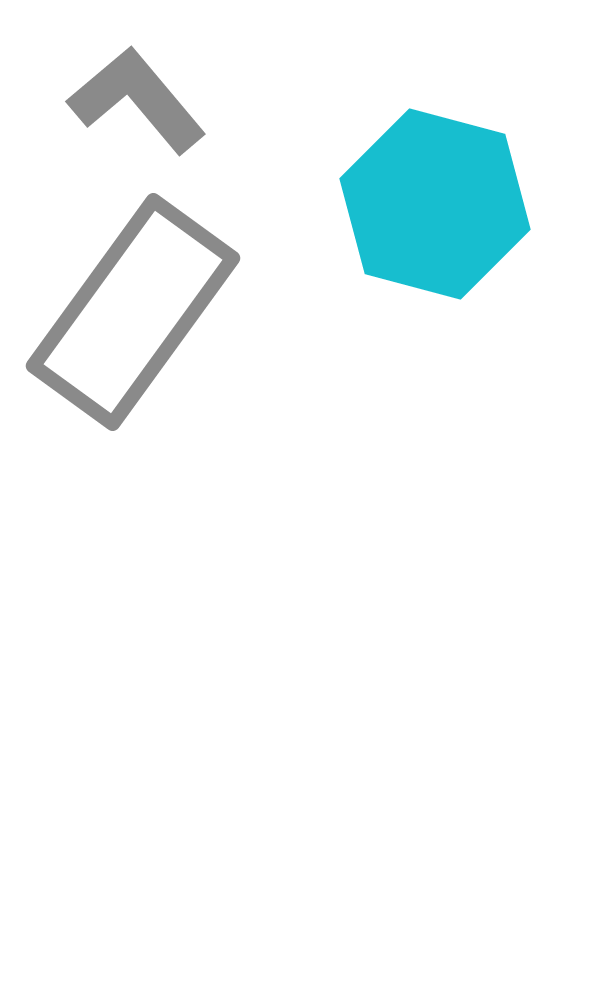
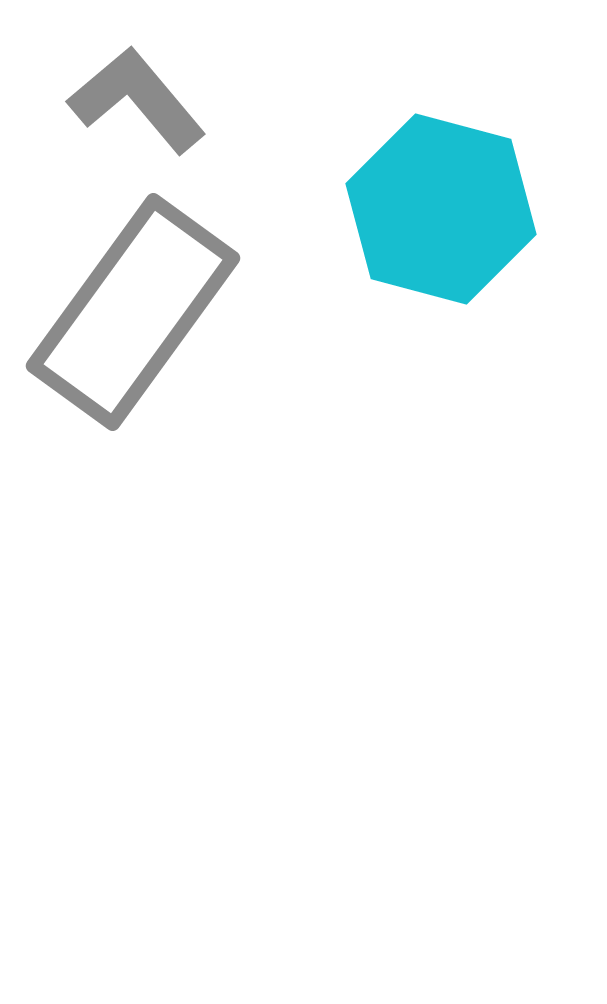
cyan hexagon: moved 6 px right, 5 px down
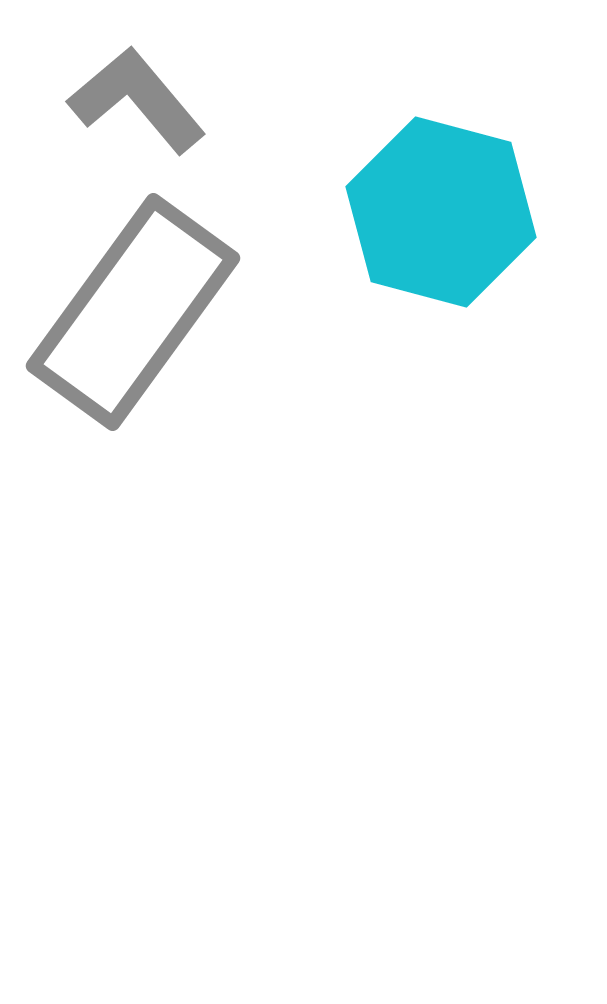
cyan hexagon: moved 3 px down
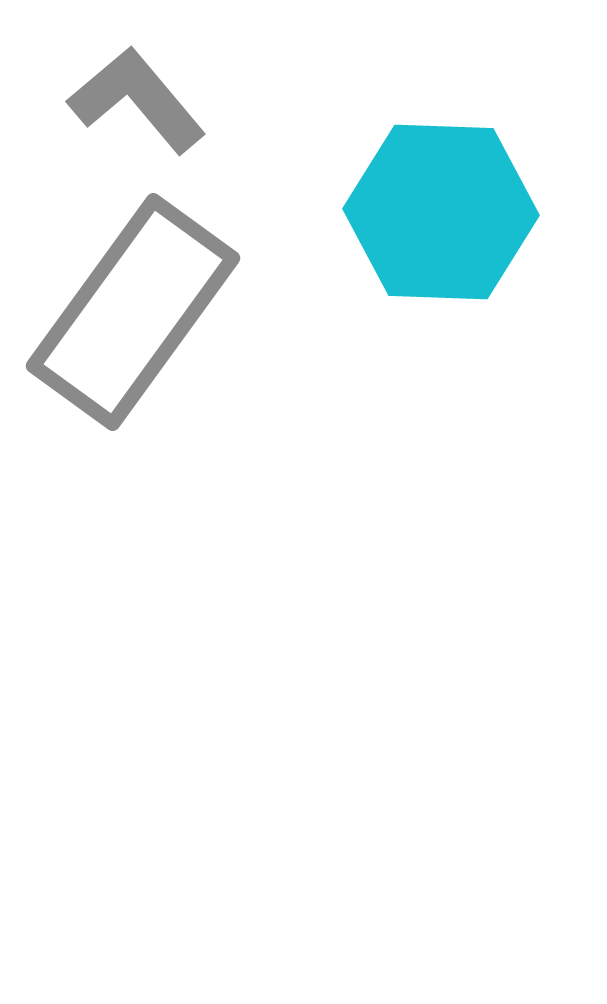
cyan hexagon: rotated 13 degrees counterclockwise
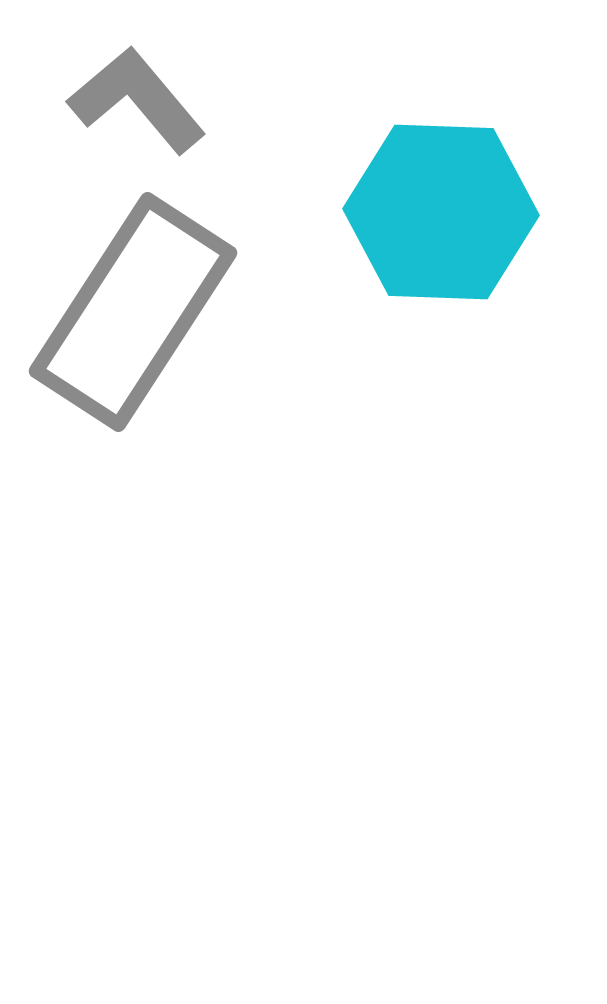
gray rectangle: rotated 3 degrees counterclockwise
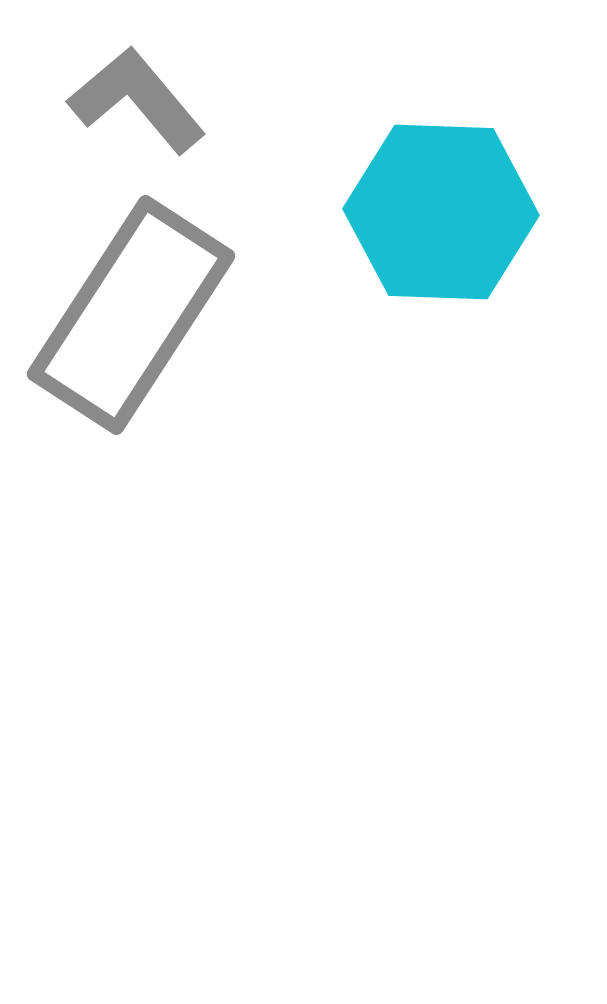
gray rectangle: moved 2 px left, 3 px down
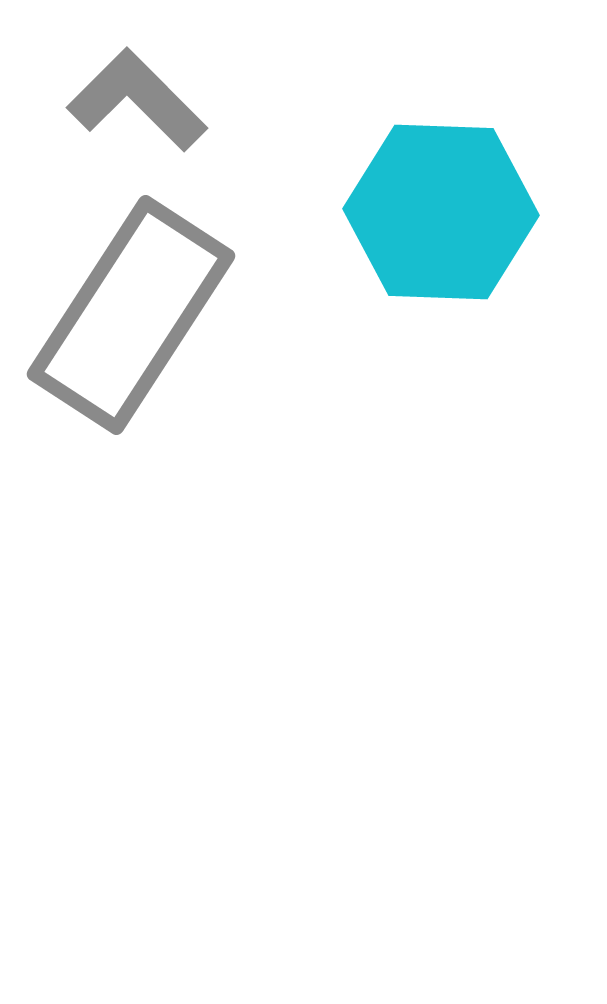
gray L-shape: rotated 5 degrees counterclockwise
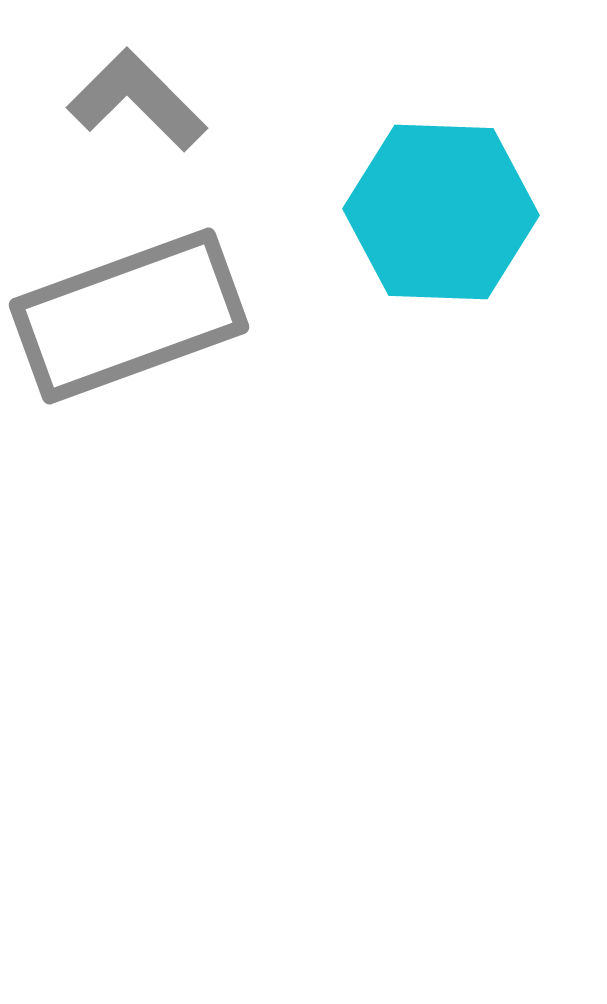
gray rectangle: moved 2 px left, 1 px down; rotated 37 degrees clockwise
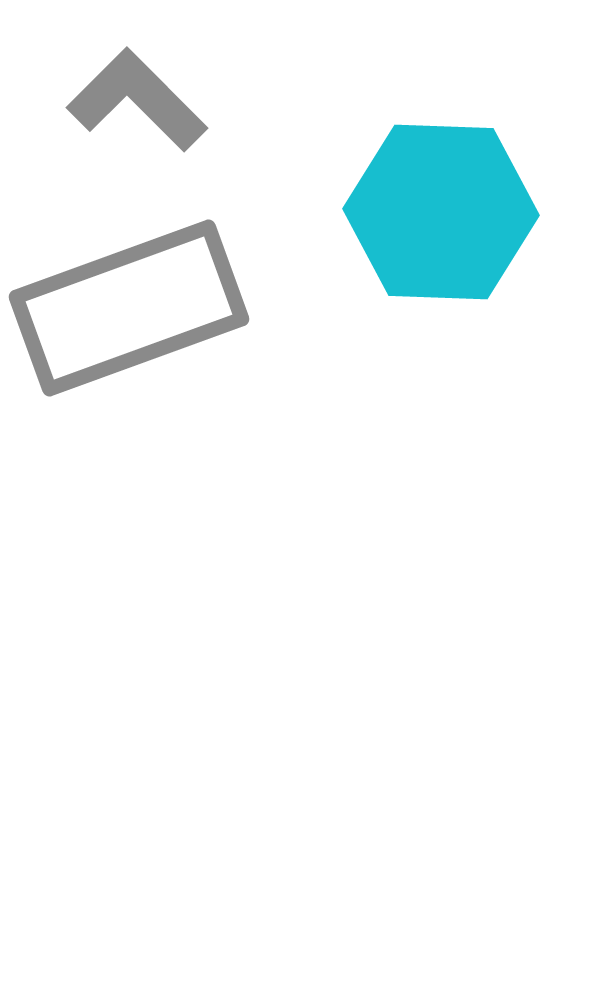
gray rectangle: moved 8 px up
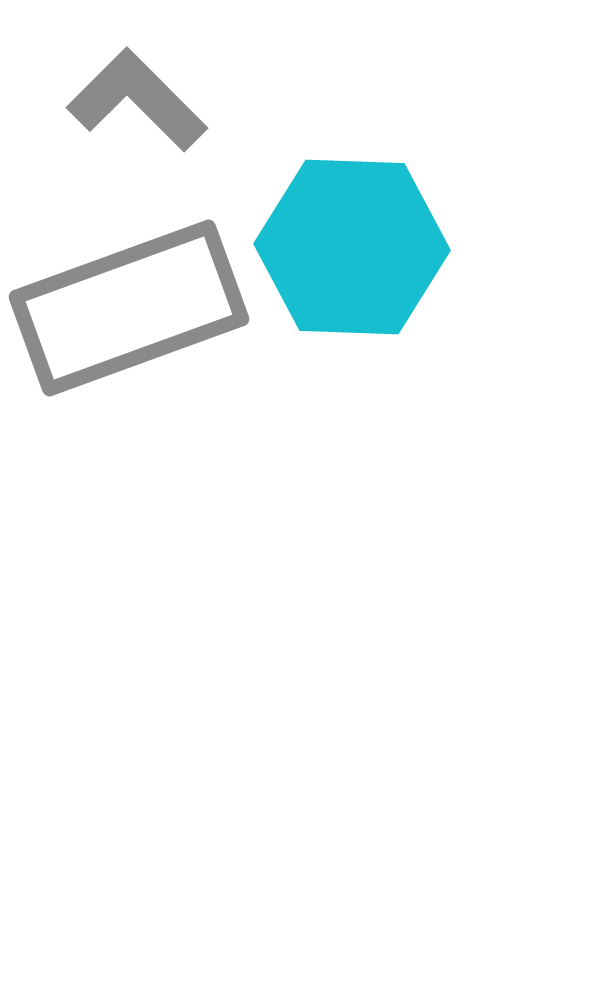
cyan hexagon: moved 89 px left, 35 px down
